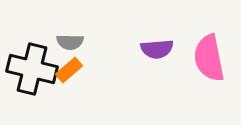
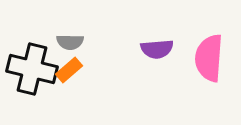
pink semicircle: rotated 15 degrees clockwise
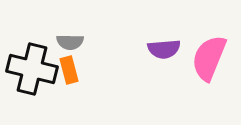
purple semicircle: moved 7 px right
pink semicircle: rotated 18 degrees clockwise
orange rectangle: rotated 64 degrees counterclockwise
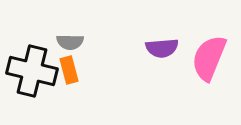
purple semicircle: moved 2 px left, 1 px up
black cross: moved 2 px down
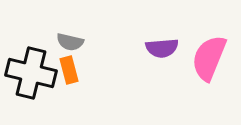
gray semicircle: rotated 12 degrees clockwise
black cross: moved 1 px left, 2 px down
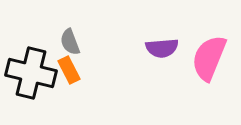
gray semicircle: rotated 56 degrees clockwise
orange rectangle: rotated 12 degrees counterclockwise
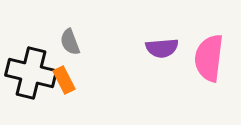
pink semicircle: rotated 15 degrees counterclockwise
orange rectangle: moved 5 px left, 10 px down
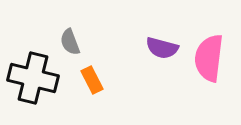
purple semicircle: rotated 20 degrees clockwise
black cross: moved 2 px right, 5 px down
orange rectangle: moved 28 px right
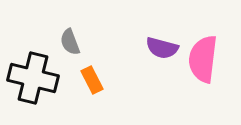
pink semicircle: moved 6 px left, 1 px down
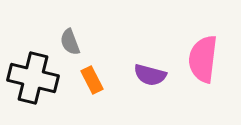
purple semicircle: moved 12 px left, 27 px down
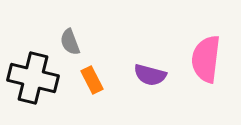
pink semicircle: moved 3 px right
